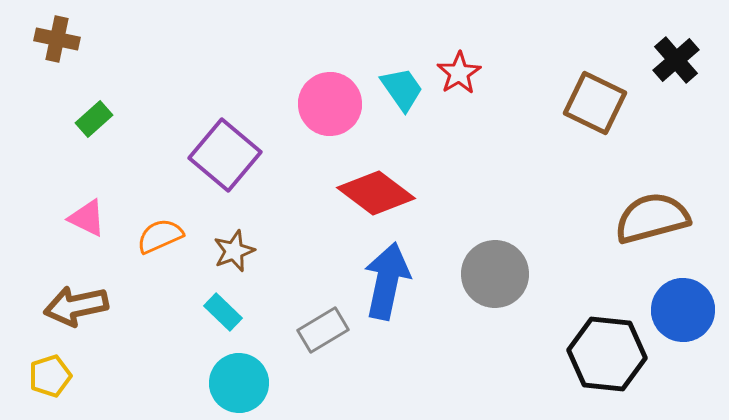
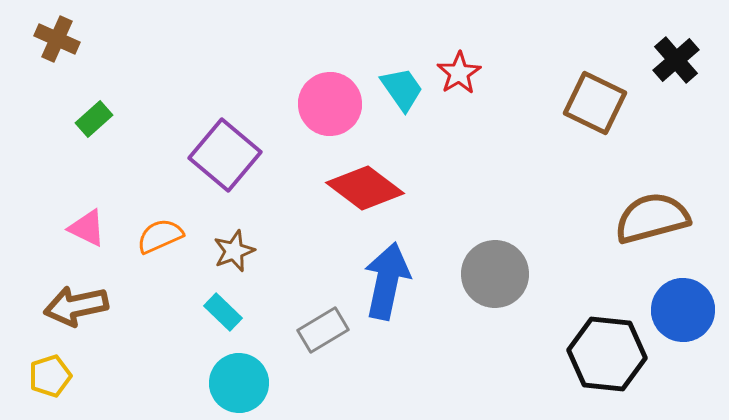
brown cross: rotated 12 degrees clockwise
red diamond: moved 11 px left, 5 px up
pink triangle: moved 10 px down
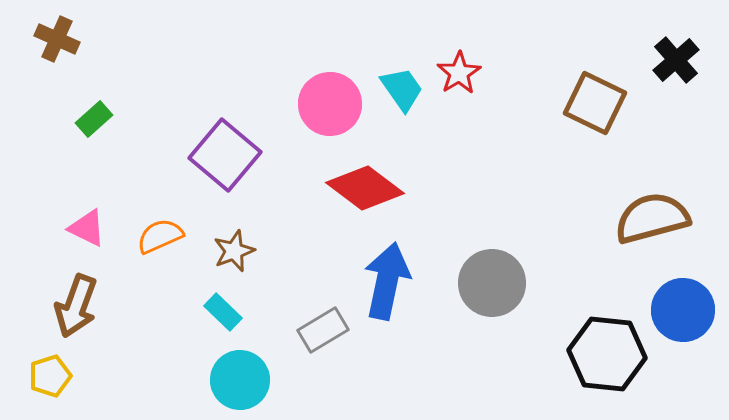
gray circle: moved 3 px left, 9 px down
brown arrow: rotated 58 degrees counterclockwise
cyan circle: moved 1 px right, 3 px up
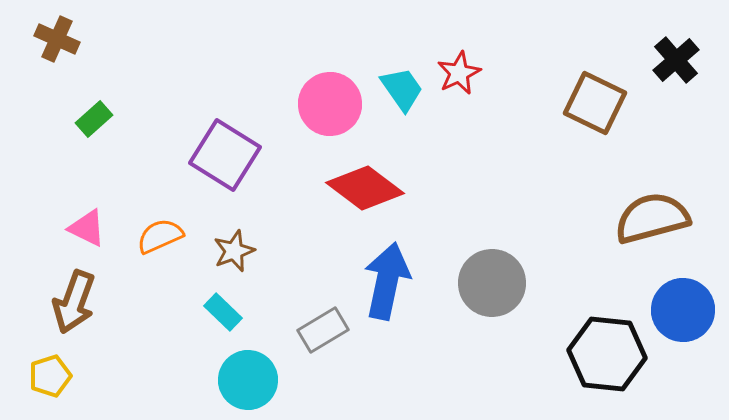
red star: rotated 6 degrees clockwise
purple square: rotated 8 degrees counterclockwise
brown arrow: moved 2 px left, 4 px up
cyan circle: moved 8 px right
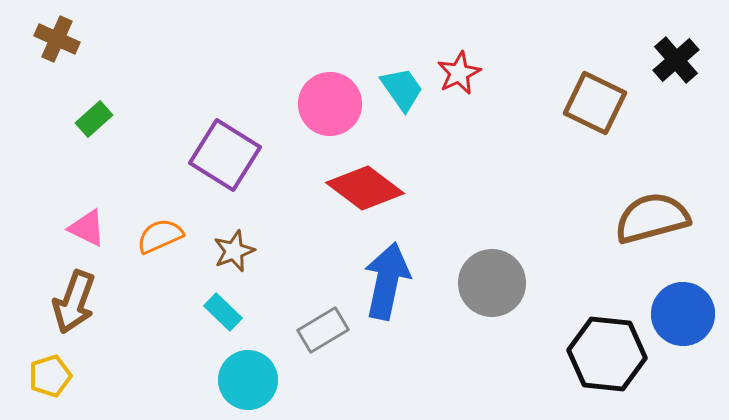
blue circle: moved 4 px down
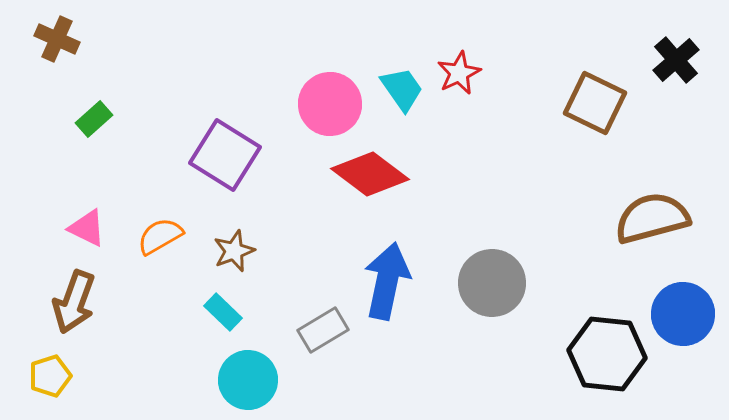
red diamond: moved 5 px right, 14 px up
orange semicircle: rotated 6 degrees counterclockwise
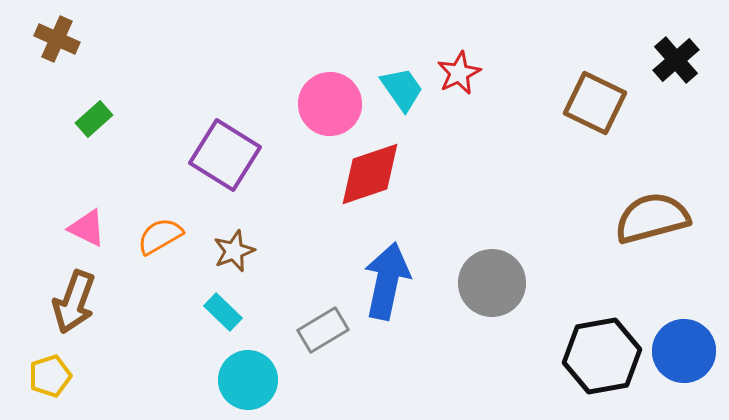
red diamond: rotated 56 degrees counterclockwise
blue circle: moved 1 px right, 37 px down
black hexagon: moved 5 px left, 2 px down; rotated 16 degrees counterclockwise
